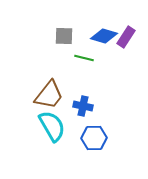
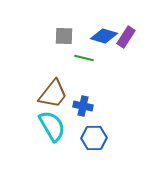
brown trapezoid: moved 4 px right, 1 px up
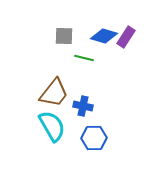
brown trapezoid: moved 1 px right, 1 px up
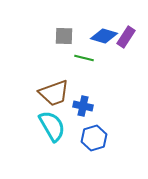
brown trapezoid: rotated 32 degrees clockwise
blue hexagon: rotated 15 degrees counterclockwise
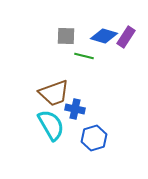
gray square: moved 2 px right
green line: moved 2 px up
blue cross: moved 8 px left, 3 px down
cyan semicircle: moved 1 px left, 1 px up
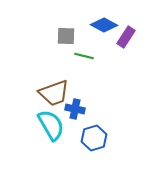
blue diamond: moved 11 px up; rotated 12 degrees clockwise
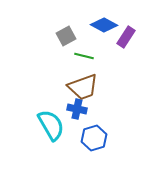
gray square: rotated 30 degrees counterclockwise
brown trapezoid: moved 29 px right, 6 px up
blue cross: moved 2 px right
